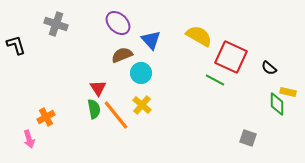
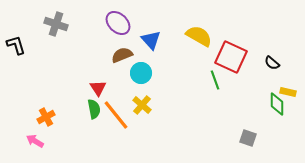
black semicircle: moved 3 px right, 5 px up
green line: rotated 42 degrees clockwise
pink arrow: moved 6 px right, 2 px down; rotated 138 degrees clockwise
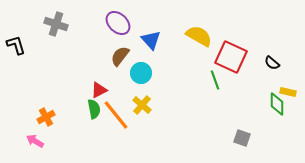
brown semicircle: moved 2 px left, 1 px down; rotated 30 degrees counterclockwise
red triangle: moved 1 px right, 2 px down; rotated 36 degrees clockwise
gray square: moved 6 px left
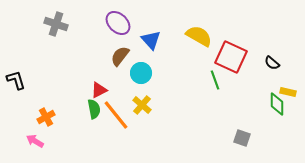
black L-shape: moved 35 px down
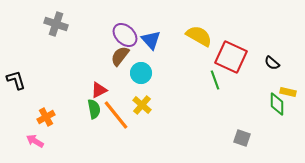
purple ellipse: moved 7 px right, 12 px down
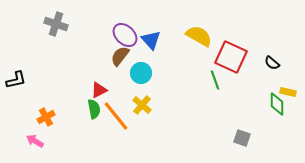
black L-shape: rotated 95 degrees clockwise
orange line: moved 1 px down
